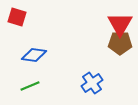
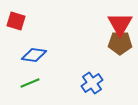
red square: moved 1 px left, 4 px down
green line: moved 3 px up
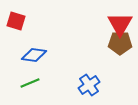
blue cross: moved 3 px left, 2 px down
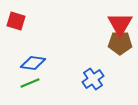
blue diamond: moved 1 px left, 8 px down
blue cross: moved 4 px right, 6 px up
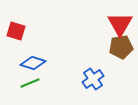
red square: moved 10 px down
brown pentagon: moved 1 px right, 4 px down; rotated 10 degrees counterclockwise
blue diamond: rotated 10 degrees clockwise
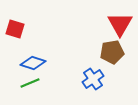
red square: moved 1 px left, 2 px up
brown pentagon: moved 9 px left, 5 px down
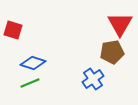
red square: moved 2 px left, 1 px down
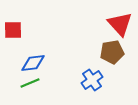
red triangle: rotated 12 degrees counterclockwise
red square: rotated 18 degrees counterclockwise
blue diamond: rotated 25 degrees counterclockwise
blue cross: moved 1 px left, 1 px down
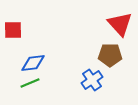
brown pentagon: moved 2 px left, 3 px down; rotated 10 degrees clockwise
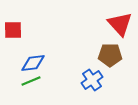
green line: moved 1 px right, 2 px up
